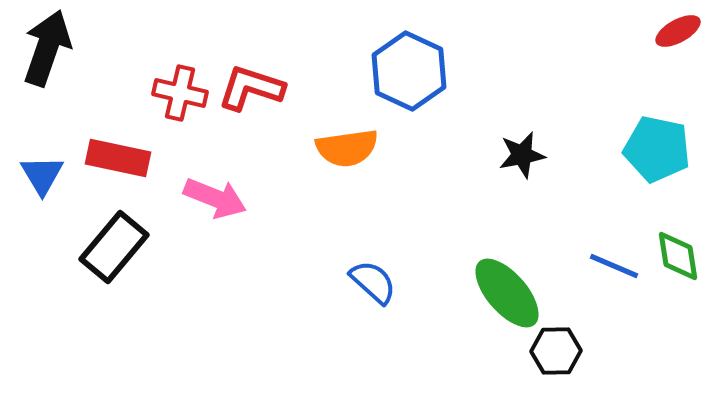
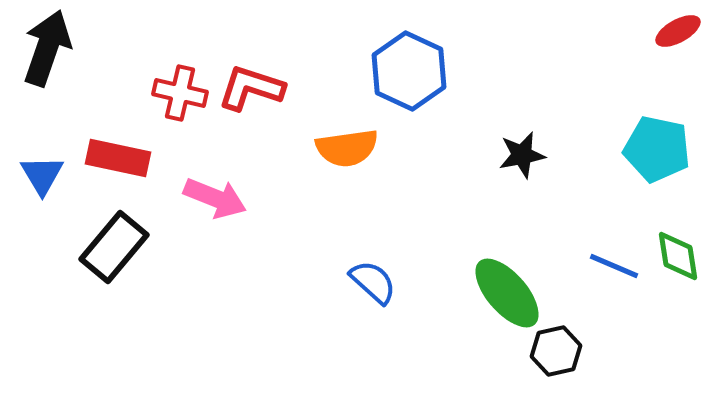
black hexagon: rotated 12 degrees counterclockwise
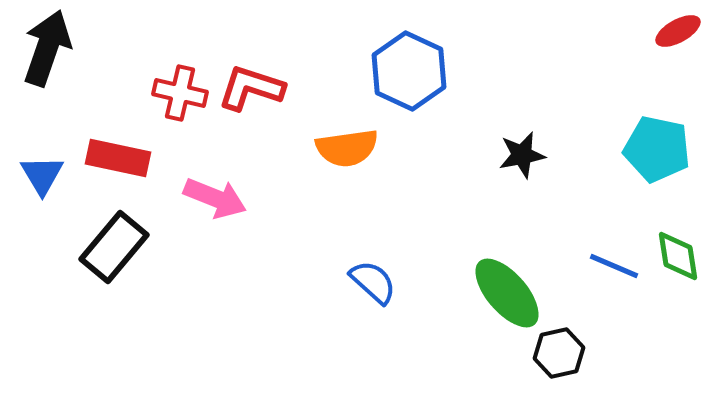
black hexagon: moved 3 px right, 2 px down
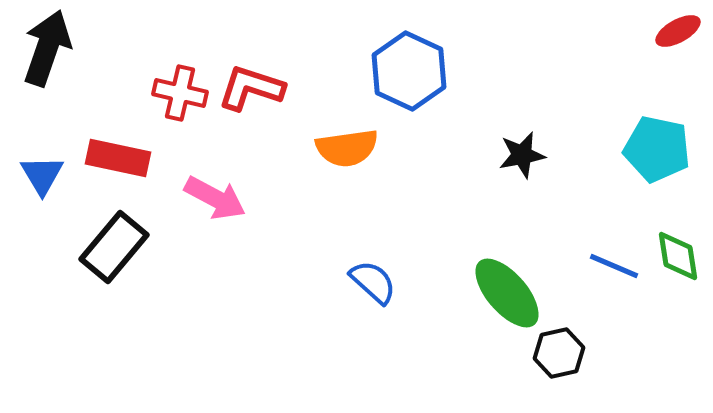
pink arrow: rotated 6 degrees clockwise
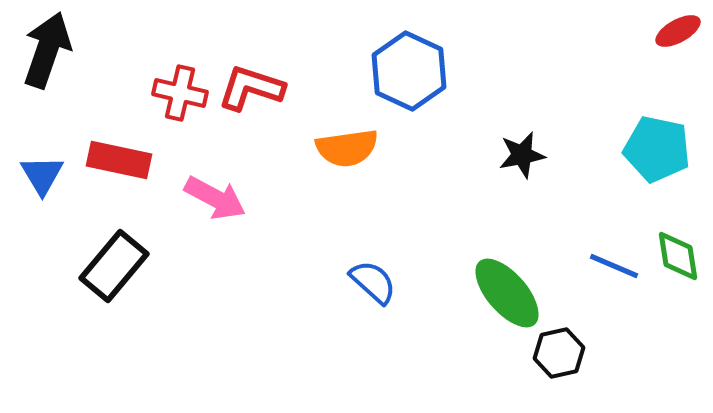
black arrow: moved 2 px down
red rectangle: moved 1 px right, 2 px down
black rectangle: moved 19 px down
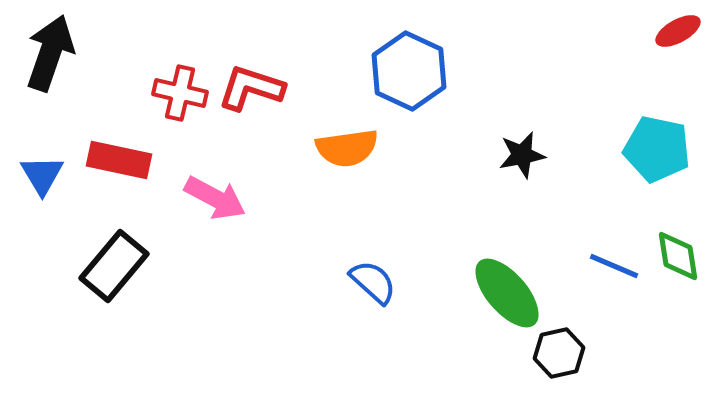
black arrow: moved 3 px right, 3 px down
